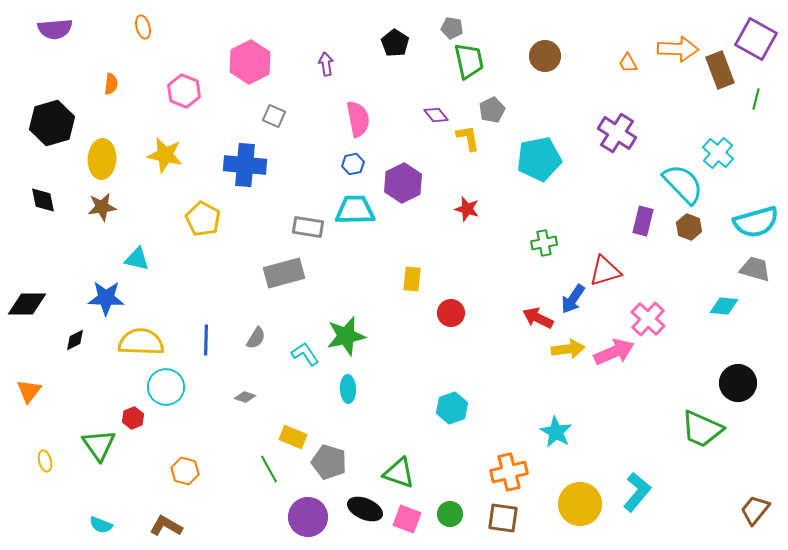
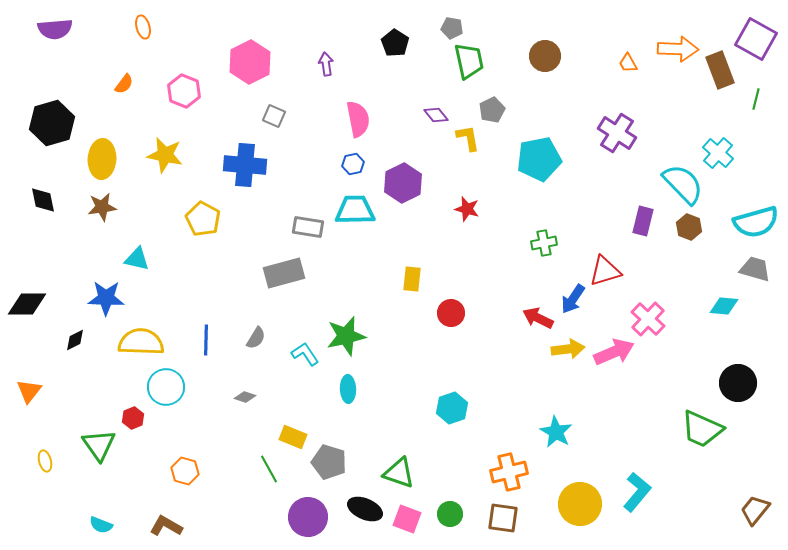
orange semicircle at (111, 84): moved 13 px right; rotated 30 degrees clockwise
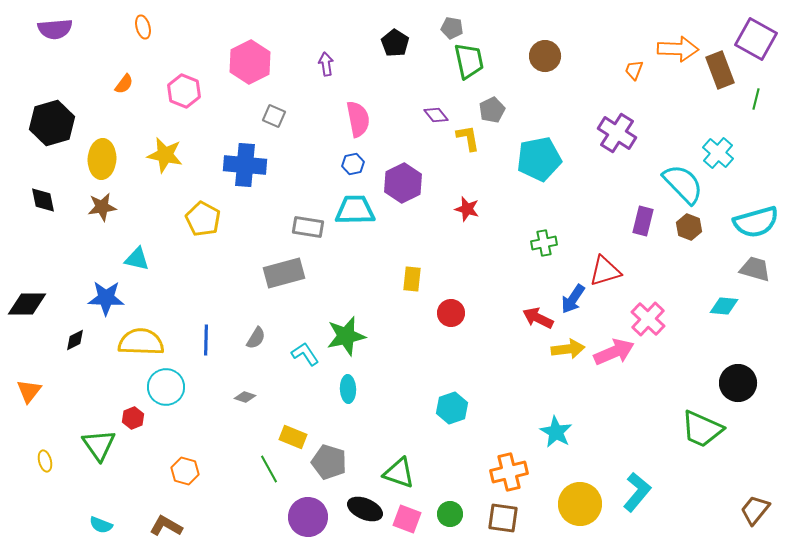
orange trapezoid at (628, 63): moved 6 px right, 7 px down; rotated 50 degrees clockwise
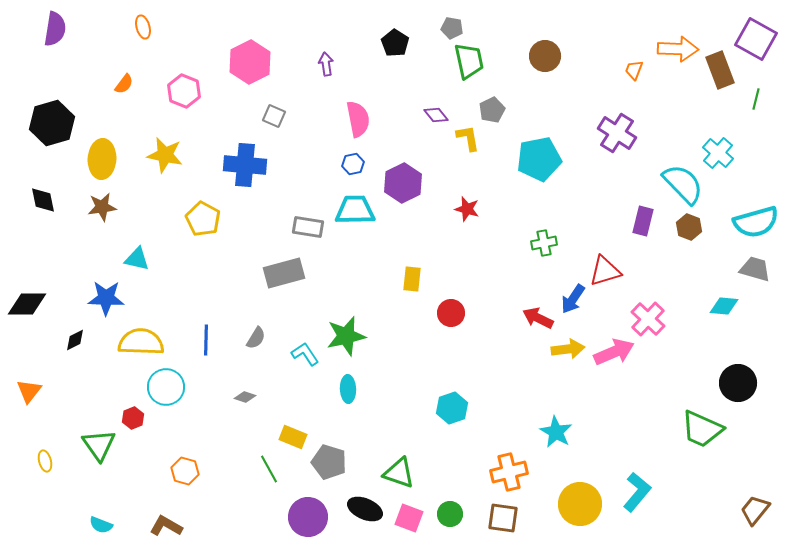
purple semicircle at (55, 29): rotated 76 degrees counterclockwise
pink square at (407, 519): moved 2 px right, 1 px up
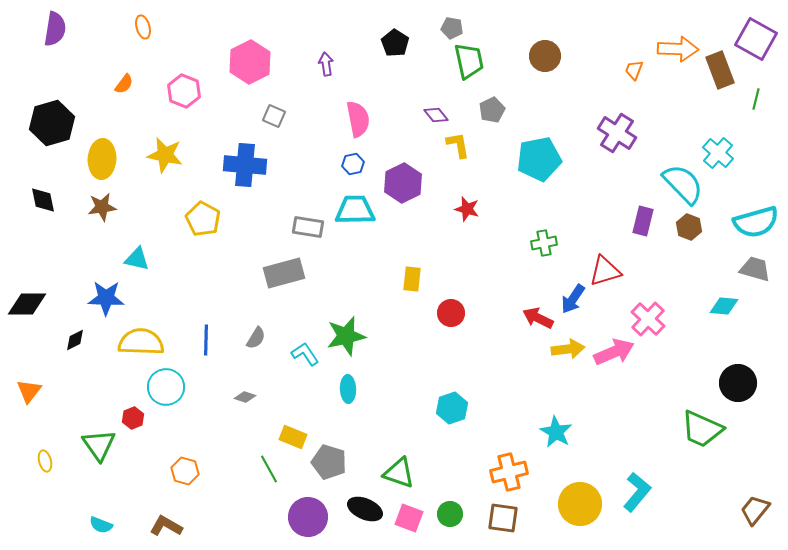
yellow L-shape at (468, 138): moved 10 px left, 7 px down
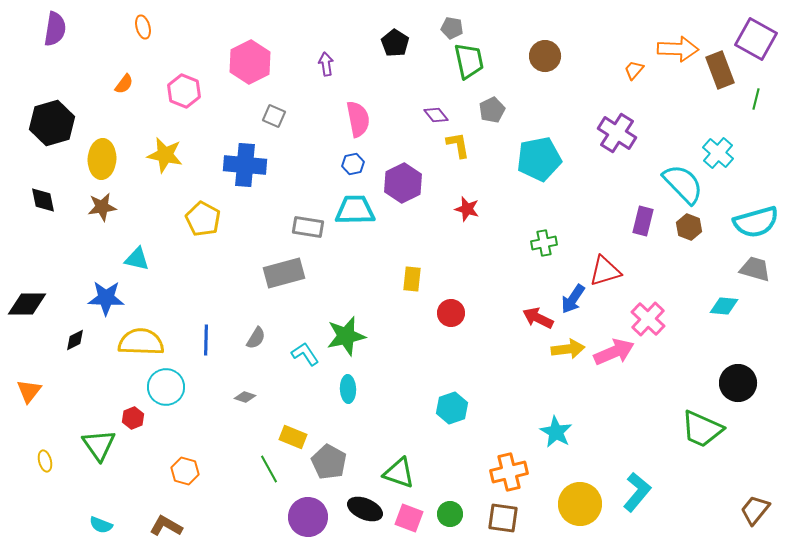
orange trapezoid at (634, 70): rotated 20 degrees clockwise
gray pentagon at (329, 462): rotated 12 degrees clockwise
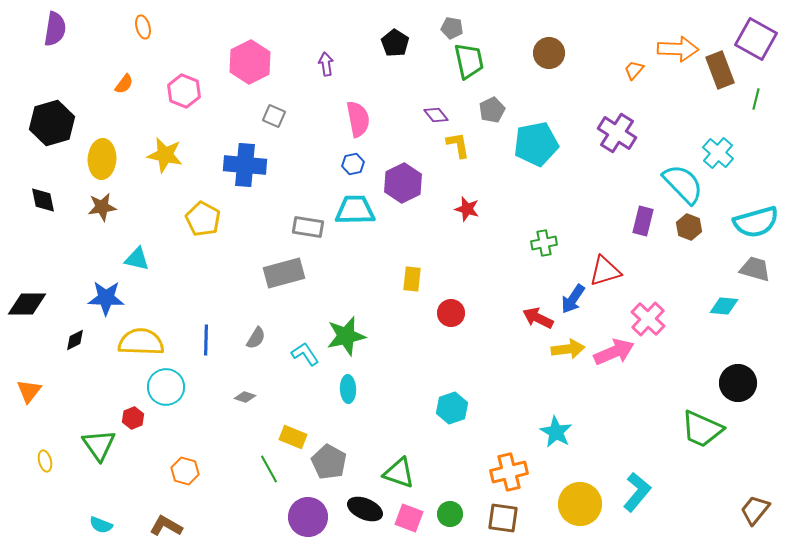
brown circle at (545, 56): moved 4 px right, 3 px up
cyan pentagon at (539, 159): moved 3 px left, 15 px up
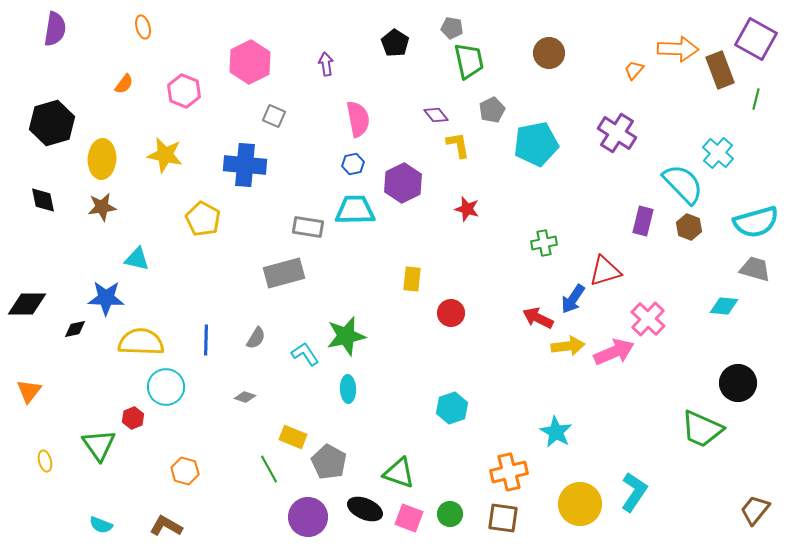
black diamond at (75, 340): moved 11 px up; rotated 15 degrees clockwise
yellow arrow at (568, 349): moved 3 px up
cyan L-shape at (637, 492): moved 3 px left; rotated 6 degrees counterclockwise
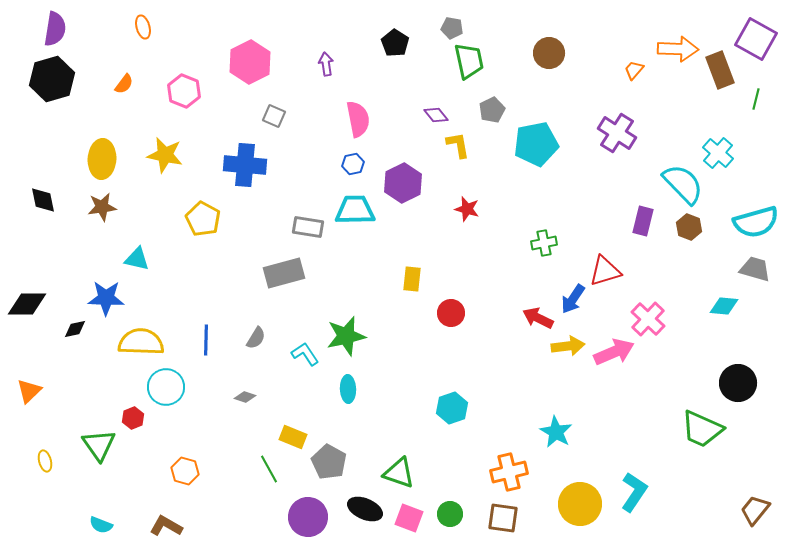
black hexagon at (52, 123): moved 44 px up
orange triangle at (29, 391): rotated 8 degrees clockwise
